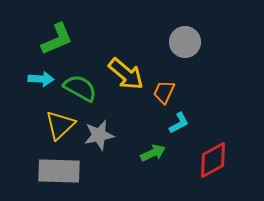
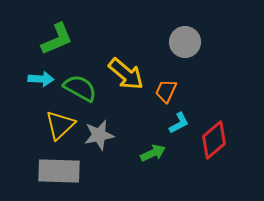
orange trapezoid: moved 2 px right, 1 px up
red diamond: moved 1 px right, 20 px up; rotated 12 degrees counterclockwise
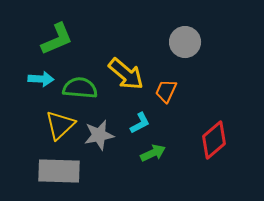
green semicircle: rotated 24 degrees counterclockwise
cyan L-shape: moved 39 px left
